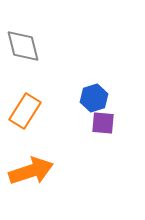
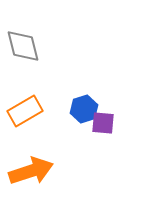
blue hexagon: moved 10 px left, 11 px down
orange rectangle: rotated 28 degrees clockwise
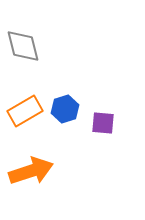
blue hexagon: moved 19 px left
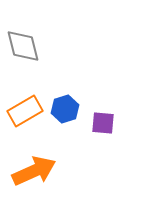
orange arrow: moved 3 px right; rotated 6 degrees counterclockwise
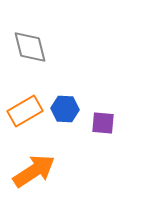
gray diamond: moved 7 px right, 1 px down
blue hexagon: rotated 20 degrees clockwise
orange arrow: rotated 9 degrees counterclockwise
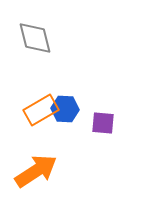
gray diamond: moved 5 px right, 9 px up
orange rectangle: moved 16 px right, 1 px up
orange arrow: moved 2 px right
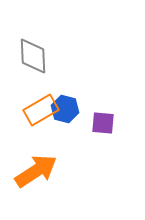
gray diamond: moved 2 px left, 18 px down; rotated 12 degrees clockwise
blue hexagon: rotated 12 degrees clockwise
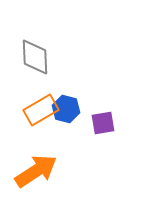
gray diamond: moved 2 px right, 1 px down
blue hexagon: moved 1 px right
purple square: rotated 15 degrees counterclockwise
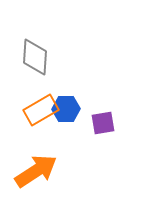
gray diamond: rotated 6 degrees clockwise
blue hexagon: rotated 16 degrees counterclockwise
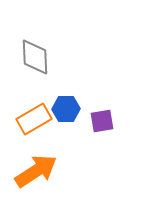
gray diamond: rotated 6 degrees counterclockwise
orange rectangle: moved 7 px left, 9 px down
purple square: moved 1 px left, 2 px up
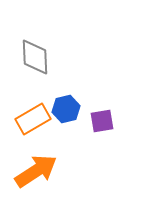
blue hexagon: rotated 12 degrees counterclockwise
orange rectangle: moved 1 px left
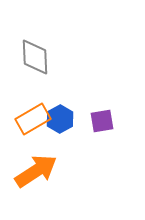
blue hexagon: moved 6 px left, 10 px down; rotated 16 degrees counterclockwise
